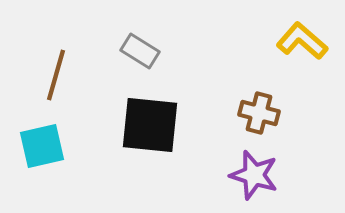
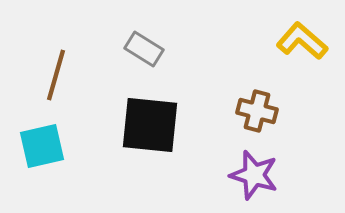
gray rectangle: moved 4 px right, 2 px up
brown cross: moved 2 px left, 2 px up
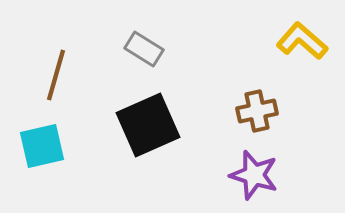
brown cross: rotated 27 degrees counterclockwise
black square: moved 2 px left; rotated 30 degrees counterclockwise
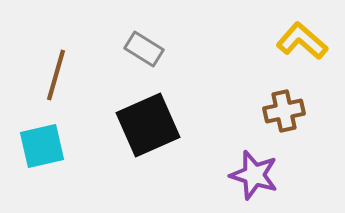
brown cross: moved 27 px right
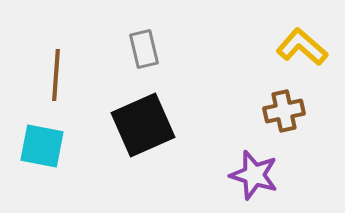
yellow L-shape: moved 6 px down
gray rectangle: rotated 45 degrees clockwise
brown line: rotated 12 degrees counterclockwise
black square: moved 5 px left
cyan square: rotated 24 degrees clockwise
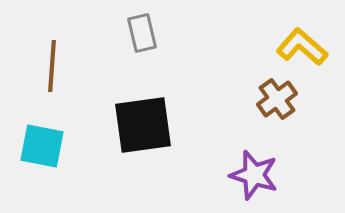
gray rectangle: moved 2 px left, 16 px up
brown line: moved 4 px left, 9 px up
brown cross: moved 7 px left, 12 px up; rotated 24 degrees counterclockwise
black square: rotated 16 degrees clockwise
